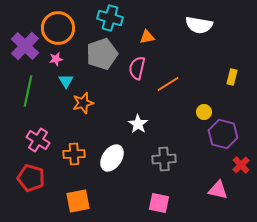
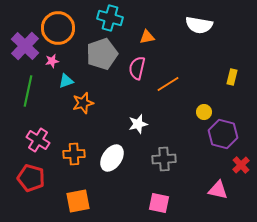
pink star: moved 4 px left, 2 px down
cyan triangle: rotated 42 degrees clockwise
white star: rotated 24 degrees clockwise
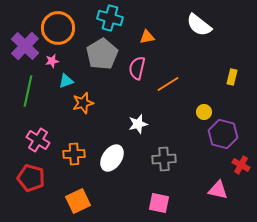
white semicircle: rotated 28 degrees clockwise
gray pentagon: rotated 12 degrees counterclockwise
red cross: rotated 18 degrees counterclockwise
orange square: rotated 15 degrees counterclockwise
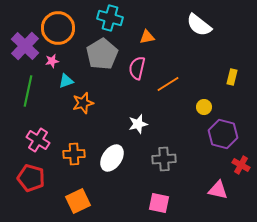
yellow circle: moved 5 px up
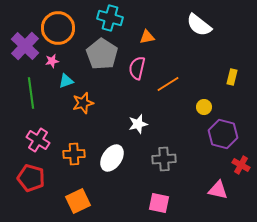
gray pentagon: rotated 8 degrees counterclockwise
green line: moved 3 px right, 2 px down; rotated 20 degrees counterclockwise
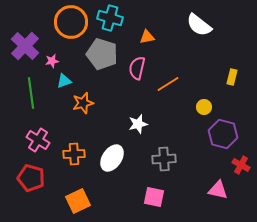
orange circle: moved 13 px right, 6 px up
gray pentagon: rotated 16 degrees counterclockwise
cyan triangle: moved 2 px left
pink square: moved 5 px left, 6 px up
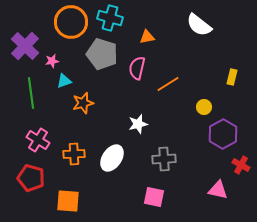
purple hexagon: rotated 16 degrees clockwise
orange square: moved 10 px left; rotated 30 degrees clockwise
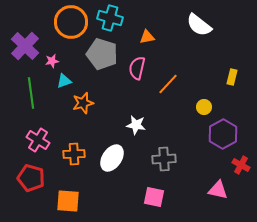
orange line: rotated 15 degrees counterclockwise
white star: moved 2 px left, 1 px down; rotated 24 degrees clockwise
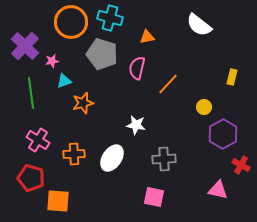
orange square: moved 10 px left
